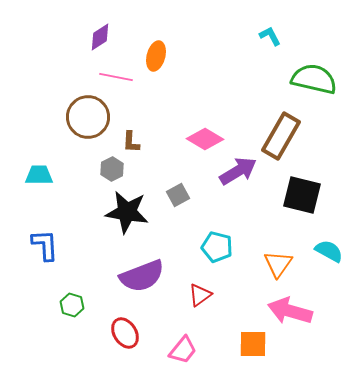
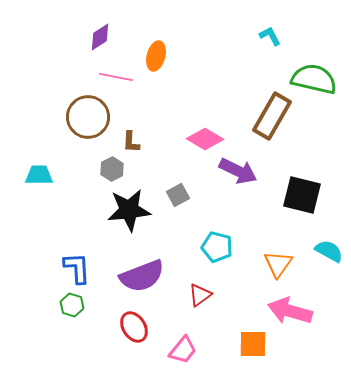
brown rectangle: moved 9 px left, 20 px up
purple arrow: rotated 57 degrees clockwise
black star: moved 2 px right, 2 px up; rotated 15 degrees counterclockwise
blue L-shape: moved 32 px right, 23 px down
red ellipse: moved 9 px right, 6 px up
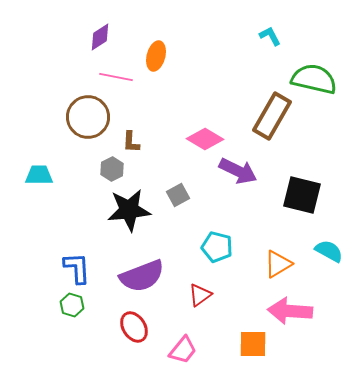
orange triangle: rotated 24 degrees clockwise
pink arrow: rotated 12 degrees counterclockwise
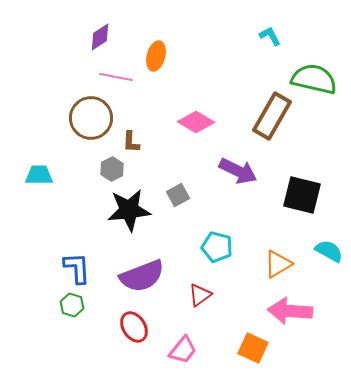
brown circle: moved 3 px right, 1 px down
pink diamond: moved 9 px left, 17 px up
orange square: moved 4 px down; rotated 24 degrees clockwise
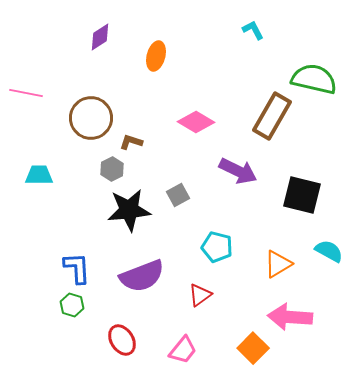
cyan L-shape: moved 17 px left, 6 px up
pink line: moved 90 px left, 16 px down
brown L-shape: rotated 105 degrees clockwise
pink arrow: moved 6 px down
red ellipse: moved 12 px left, 13 px down
orange square: rotated 20 degrees clockwise
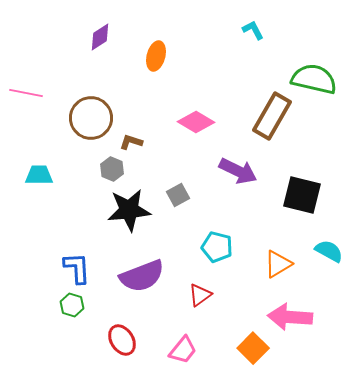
gray hexagon: rotated 10 degrees counterclockwise
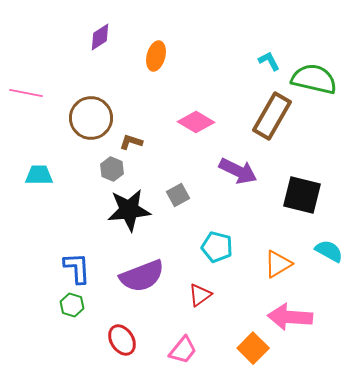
cyan L-shape: moved 16 px right, 31 px down
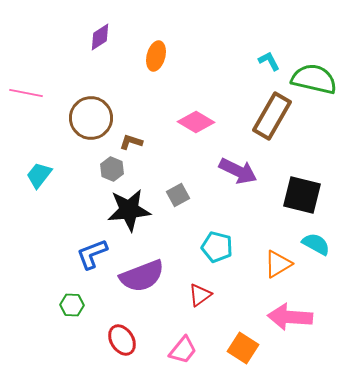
cyan trapezoid: rotated 52 degrees counterclockwise
cyan semicircle: moved 13 px left, 7 px up
blue L-shape: moved 15 px right, 14 px up; rotated 108 degrees counterclockwise
green hexagon: rotated 15 degrees counterclockwise
orange square: moved 10 px left; rotated 12 degrees counterclockwise
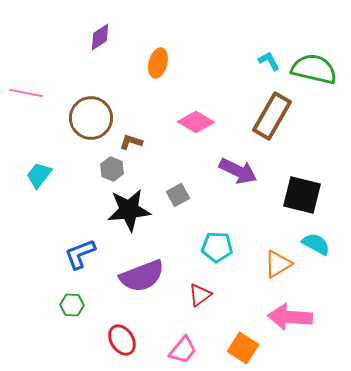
orange ellipse: moved 2 px right, 7 px down
green semicircle: moved 10 px up
cyan pentagon: rotated 12 degrees counterclockwise
blue L-shape: moved 12 px left
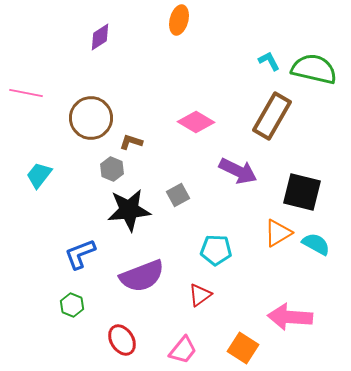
orange ellipse: moved 21 px right, 43 px up
black square: moved 3 px up
cyan pentagon: moved 1 px left, 3 px down
orange triangle: moved 31 px up
green hexagon: rotated 20 degrees clockwise
